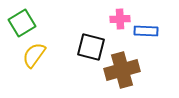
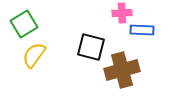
pink cross: moved 2 px right, 6 px up
green square: moved 2 px right, 1 px down
blue rectangle: moved 4 px left, 1 px up
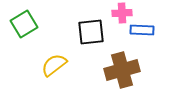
black square: moved 15 px up; rotated 20 degrees counterclockwise
yellow semicircle: moved 20 px right, 10 px down; rotated 16 degrees clockwise
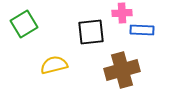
yellow semicircle: rotated 24 degrees clockwise
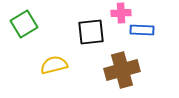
pink cross: moved 1 px left
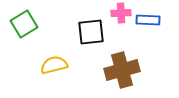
blue rectangle: moved 6 px right, 10 px up
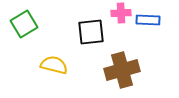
yellow semicircle: rotated 28 degrees clockwise
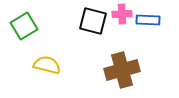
pink cross: moved 1 px right, 1 px down
green square: moved 2 px down
black square: moved 2 px right, 11 px up; rotated 20 degrees clockwise
yellow semicircle: moved 7 px left
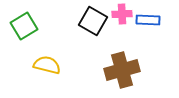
black square: rotated 16 degrees clockwise
